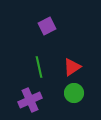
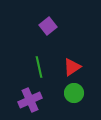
purple square: moved 1 px right; rotated 12 degrees counterclockwise
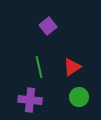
green circle: moved 5 px right, 4 px down
purple cross: rotated 30 degrees clockwise
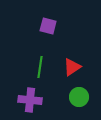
purple square: rotated 36 degrees counterclockwise
green line: moved 1 px right; rotated 20 degrees clockwise
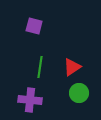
purple square: moved 14 px left
green circle: moved 4 px up
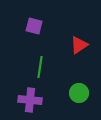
red triangle: moved 7 px right, 22 px up
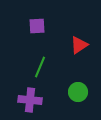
purple square: moved 3 px right; rotated 18 degrees counterclockwise
green line: rotated 15 degrees clockwise
green circle: moved 1 px left, 1 px up
